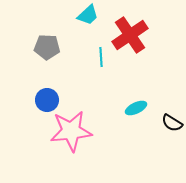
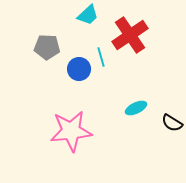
cyan line: rotated 12 degrees counterclockwise
blue circle: moved 32 px right, 31 px up
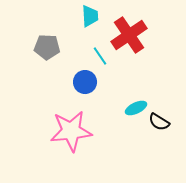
cyan trapezoid: moved 2 px right, 1 px down; rotated 50 degrees counterclockwise
red cross: moved 1 px left
cyan line: moved 1 px left, 1 px up; rotated 18 degrees counterclockwise
blue circle: moved 6 px right, 13 px down
black semicircle: moved 13 px left, 1 px up
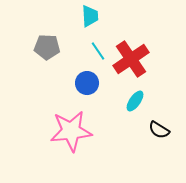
red cross: moved 2 px right, 24 px down
cyan line: moved 2 px left, 5 px up
blue circle: moved 2 px right, 1 px down
cyan ellipse: moved 1 px left, 7 px up; rotated 30 degrees counterclockwise
black semicircle: moved 8 px down
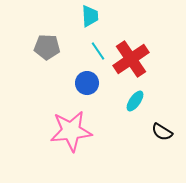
black semicircle: moved 3 px right, 2 px down
